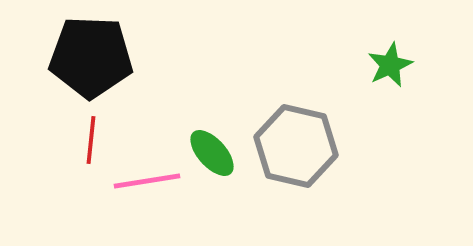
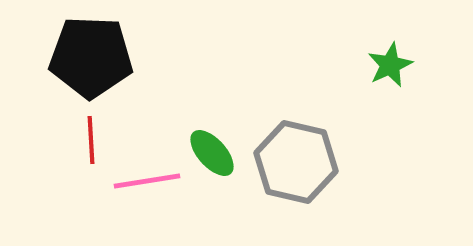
red line: rotated 9 degrees counterclockwise
gray hexagon: moved 16 px down
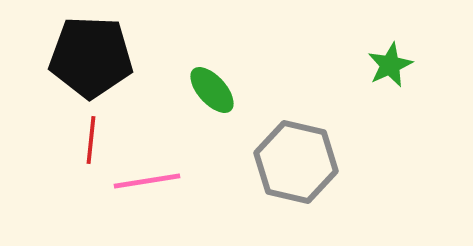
red line: rotated 9 degrees clockwise
green ellipse: moved 63 px up
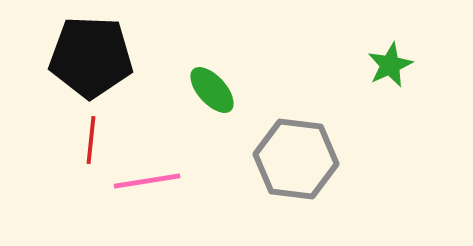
gray hexagon: moved 3 px up; rotated 6 degrees counterclockwise
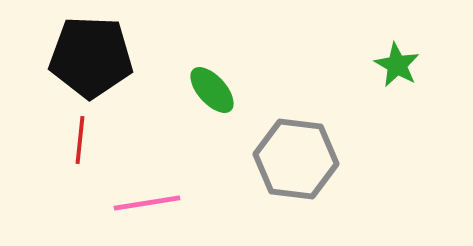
green star: moved 7 px right; rotated 18 degrees counterclockwise
red line: moved 11 px left
pink line: moved 22 px down
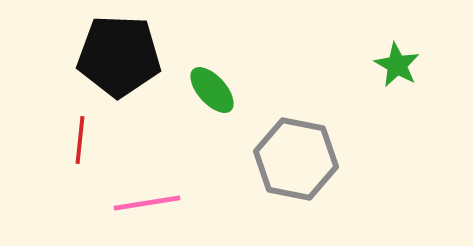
black pentagon: moved 28 px right, 1 px up
gray hexagon: rotated 4 degrees clockwise
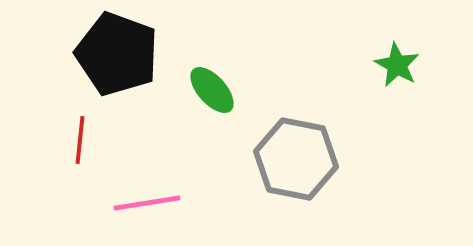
black pentagon: moved 2 px left, 2 px up; rotated 18 degrees clockwise
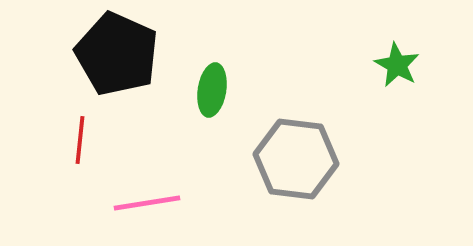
black pentagon: rotated 4 degrees clockwise
green ellipse: rotated 51 degrees clockwise
gray hexagon: rotated 4 degrees counterclockwise
